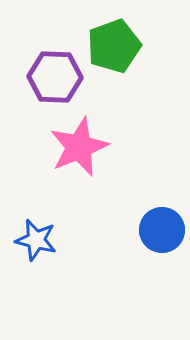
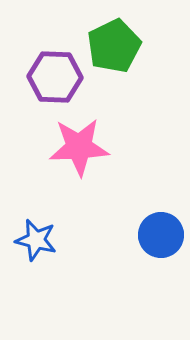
green pentagon: rotated 6 degrees counterclockwise
pink star: rotated 20 degrees clockwise
blue circle: moved 1 px left, 5 px down
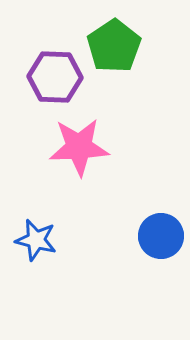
green pentagon: rotated 8 degrees counterclockwise
blue circle: moved 1 px down
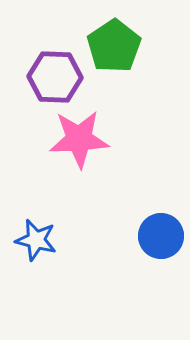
pink star: moved 8 px up
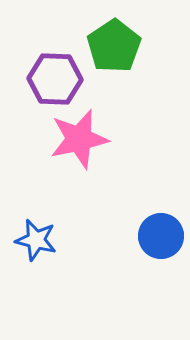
purple hexagon: moved 2 px down
pink star: rotated 10 degrees counterclockwise
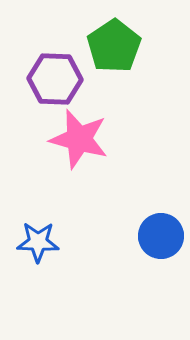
pink star: rotated 28 degrees clockwise
blue star: moved 2 px right, 2 px down; rotated 12 degrees counterclockwise
